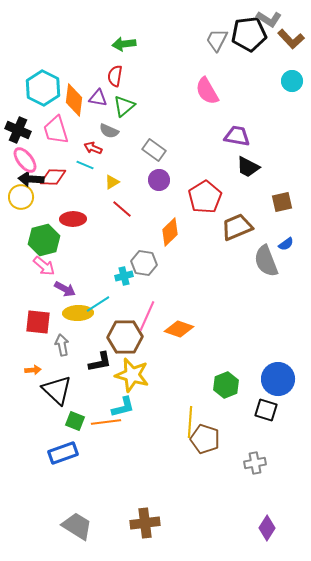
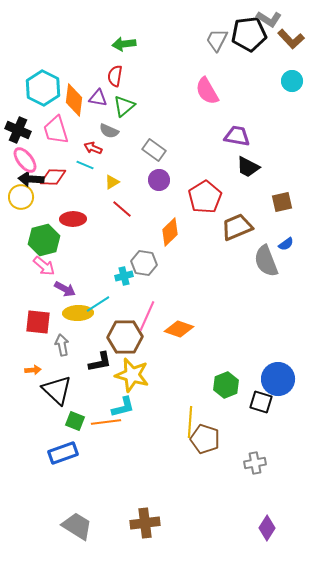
black square at (266, 410): moved 5 px left, 8 px up
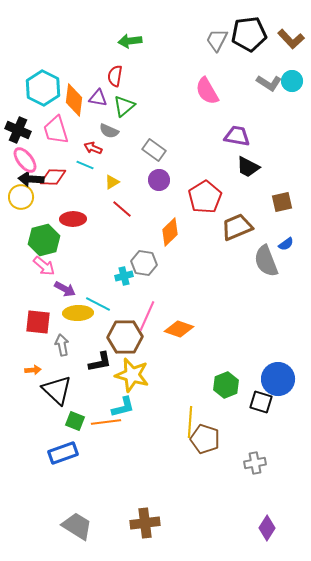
gray L-shape at (269, 19): moved 64 px down
green arrow at (124, 44): moved 6 px right, 3 px up
cyan line at (98, 304): rotated 60 degrees clockwise
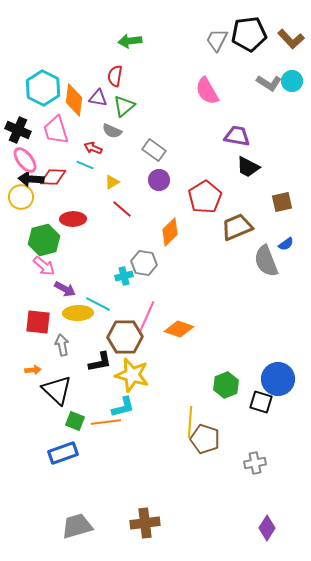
gray semicircle at (109, 131): moved 3 px right
gray trapezoid at (77, 526): rotated 48 degrees counterclockwise
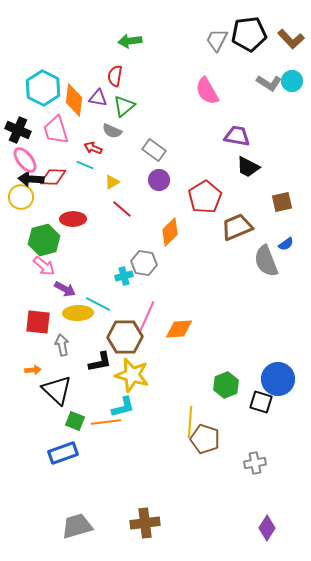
orange diamond at (179, 329): rotated 24 degrees counterclockwise
